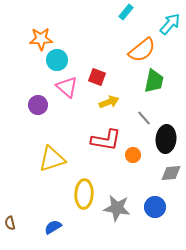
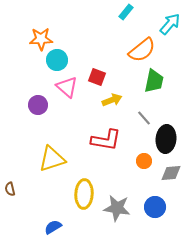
yellow arrow: moved 3 px right, 2 px up
orange circle: moved 11 px right, 6 px down
brown semicircle: moved 34 px up
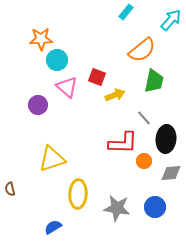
cyan arrow: moved 1 px right, 4 px up
yellow arrow: moved 3 px right, 5 px up
red L-shape: moved 17 px right, 3 px down; rotated 8 degrees counterclockwise
yellow ellipse: moved 6 px left
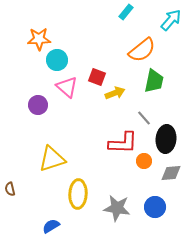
orange star: moved 2 px left
yellow arrow: moved 2 px up
blue semicircle: moved 2 px left, 1 px up
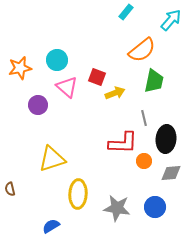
orange star: moved 19 px left, 29 px down; rotated 10 degrees counterclockwise
gray line: rotated 28 degrees clockwise
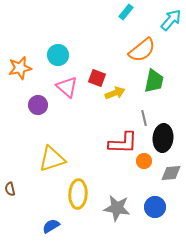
cyan circle: moved 1 px right, 5 px up
red square: moved 1 px down
black ellipse: moved 3 px left, 1 px up
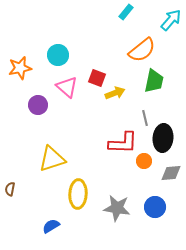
gray line: moved 1 px right
brown semicircle: rotated 24 degrees clockwise
